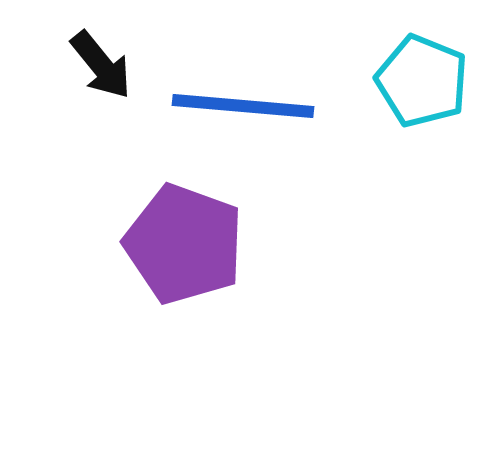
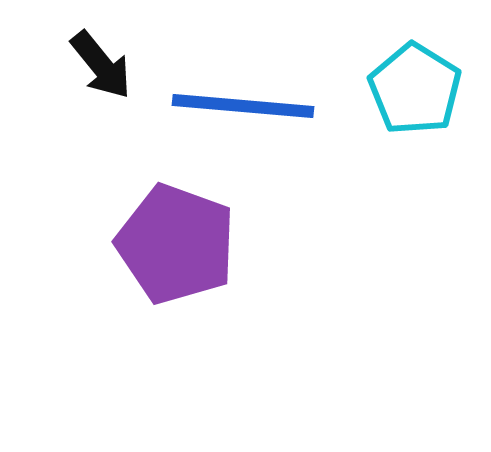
cyan pentagon: moved 7 px left, 8 px down; rotated 10 degrees clockwise
purple pentagon: moved 8 px left
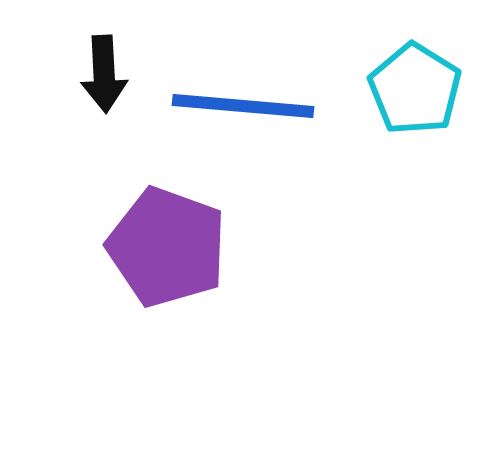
black arrow: moved 3 px right, 9 px down; rotated 36 degrees clockwise
purple pentagon: moved 9 px left, 3 px down
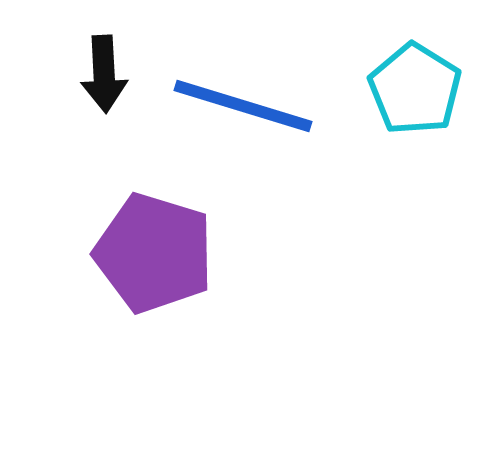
blue line: rotated 12 degrees clockwise
purple pentagon: moved 13 px left, 6 px down; rotated 3 degrees counterclockwise
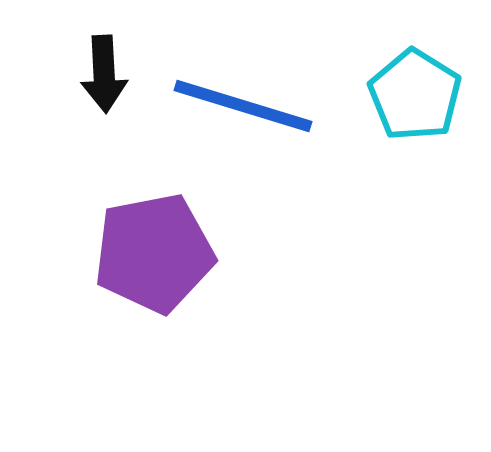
cyan pentagon: moved 6 px down
purple pentagon: rotated 28 degrees counterclockwise
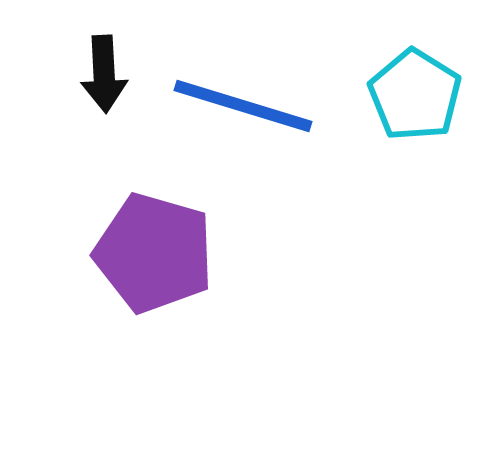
purple pentagon: rotated 27 degrees clockwise
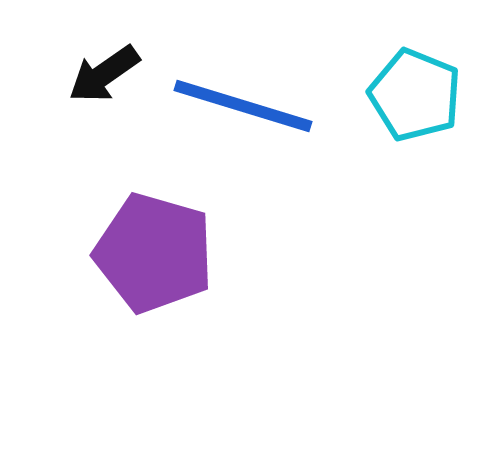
black arrow: rotated 58 degrees clockwise
cyan pentagon: rotated 10 degrees counterclockwise
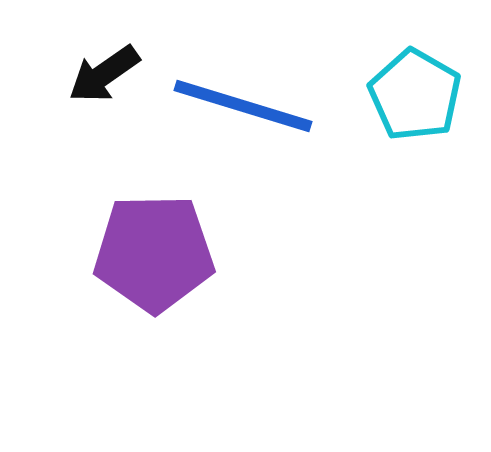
cyan pentagon: rotated 8 degrees clockwise
purple pentagon: rotated 17 degrees counterclockwise
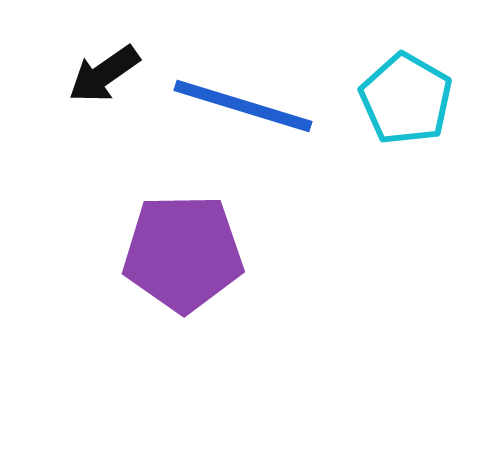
cyan pentagon: moved 9 px left, 4 px down
purple pentagon: moved 29 px right
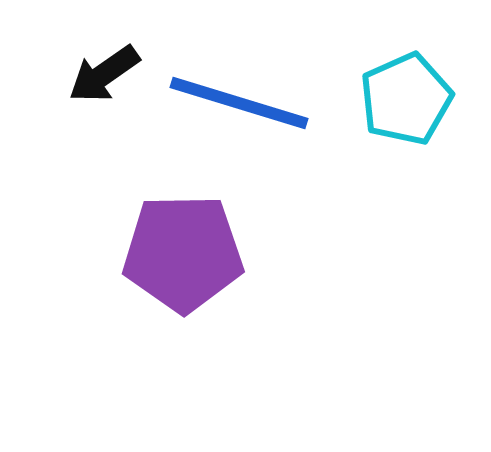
cyan pentagon: rotated 18 degrees clockwise
blue line: moved 4 px left, 3 px up
